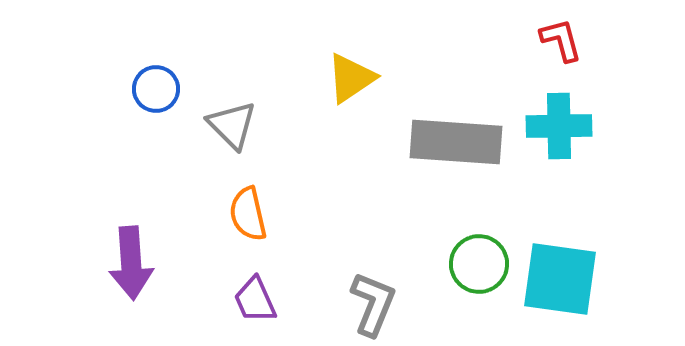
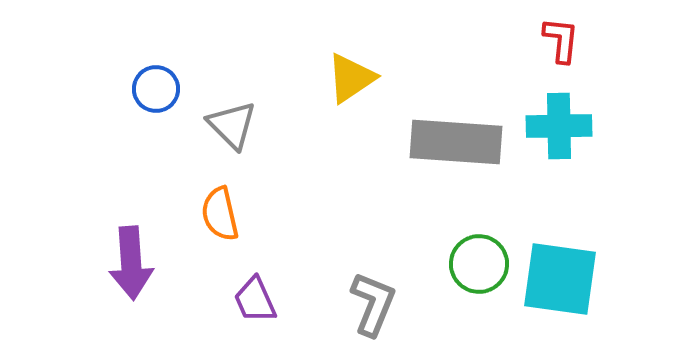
red L-shape: rotated 21 degrees clockwise
orange semicircle: moved 28 px left
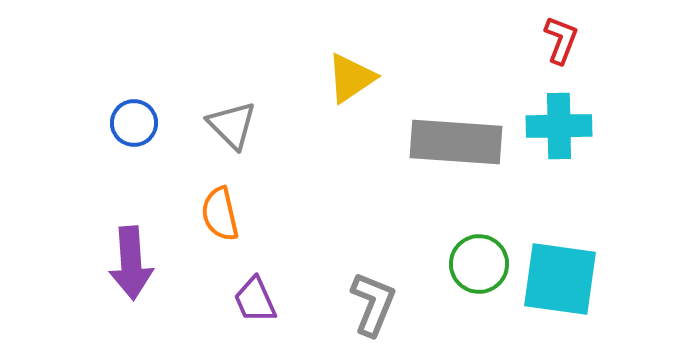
red L-shape: rotated 15 degrees clockwise
blue circle: moved 22 px left, 34 px down
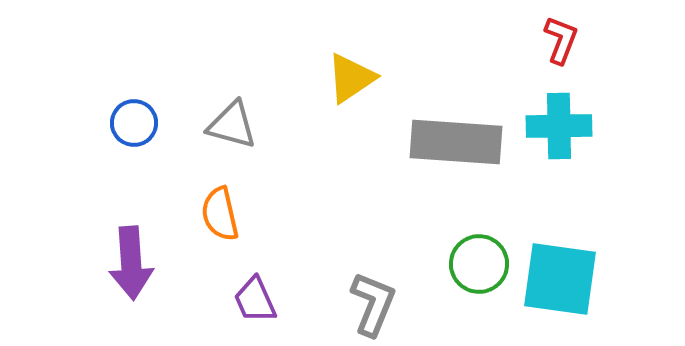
gray triangle: rotated 30 degrees counterclockwise
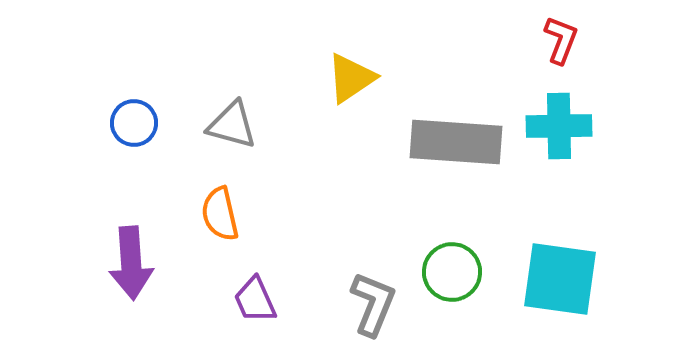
green circle: moved 27 px left, 8 px down
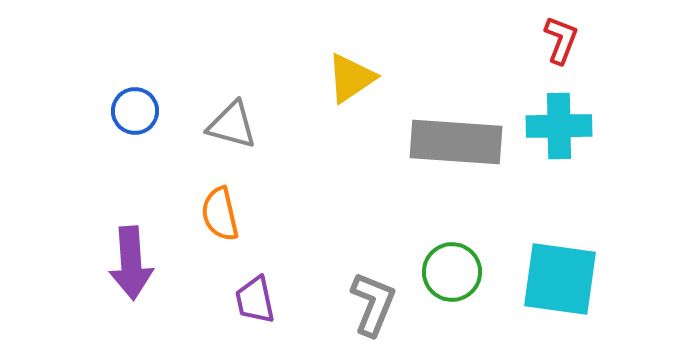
blue circle: moved 1 px right, 12 px up
purple trapezoid: rotated 12 degrees clockwise
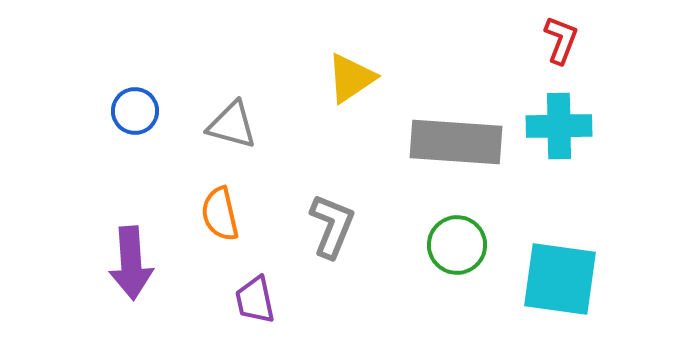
green circle: moved 5 px right, 27 px up
gray L-shape: moved 41 px left, 78 px up
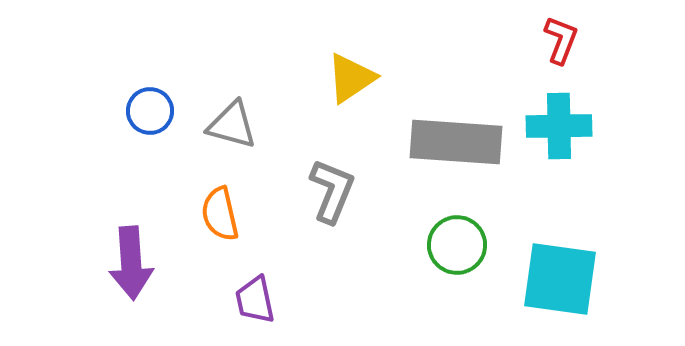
blue circle: moved 15 px right
gray L-shape: moved 35 px up
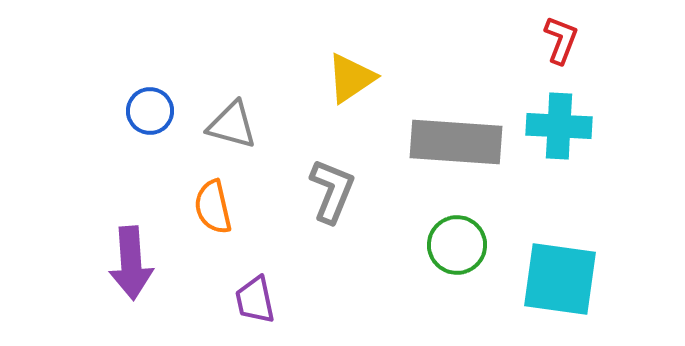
cyan cross: rotated 4 degrees clockwise
orange semicircle: moved 7 px left, 7 px up
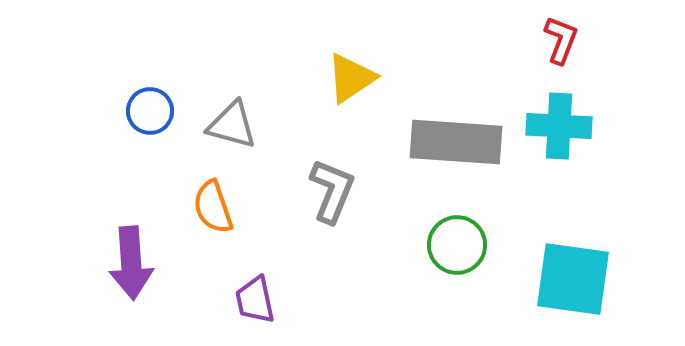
orange semicircle: rotated 6 degrees counterclockwise
cyan square: moved 13 px right
